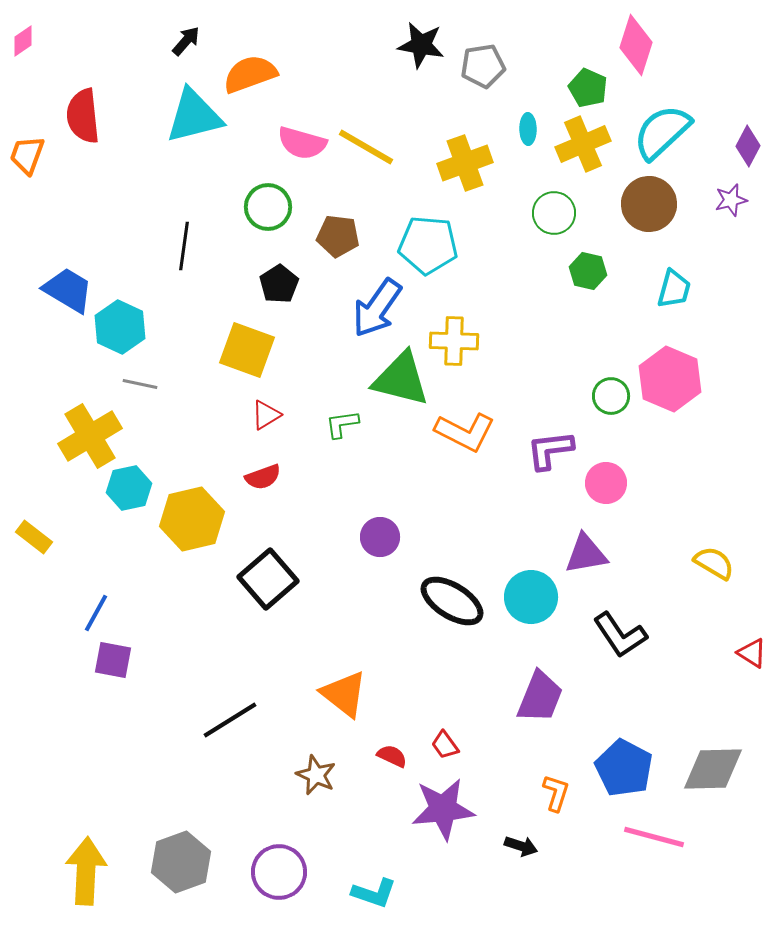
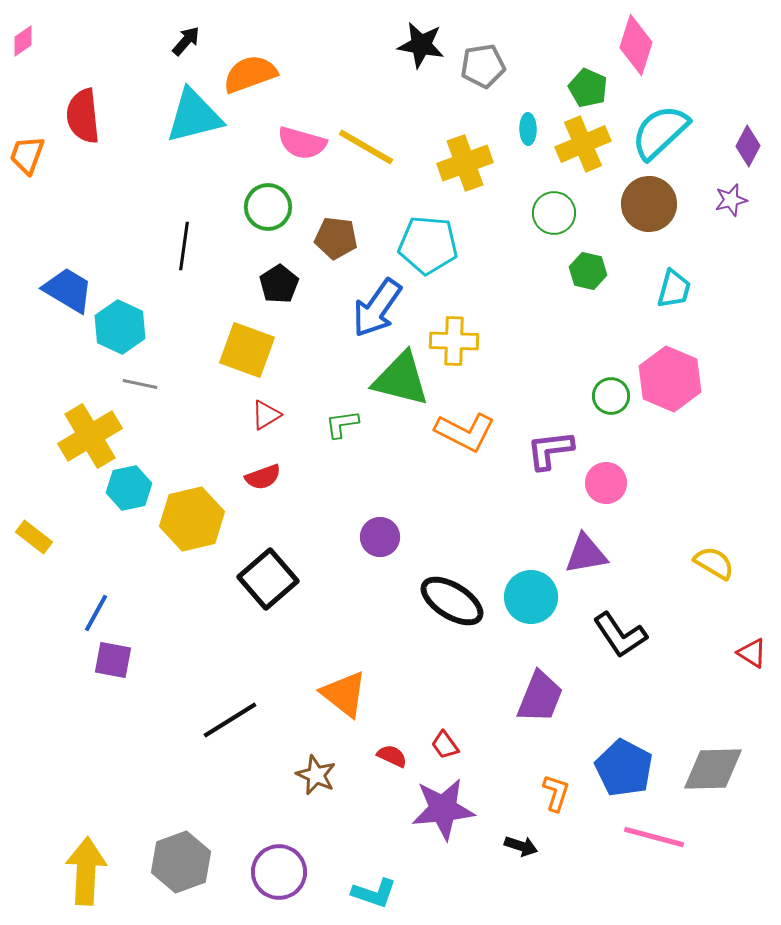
cyan semicircle at (662, 132): moved 2 px left
brown pentagon at (338, 236): moved 2 px left, 2 px down
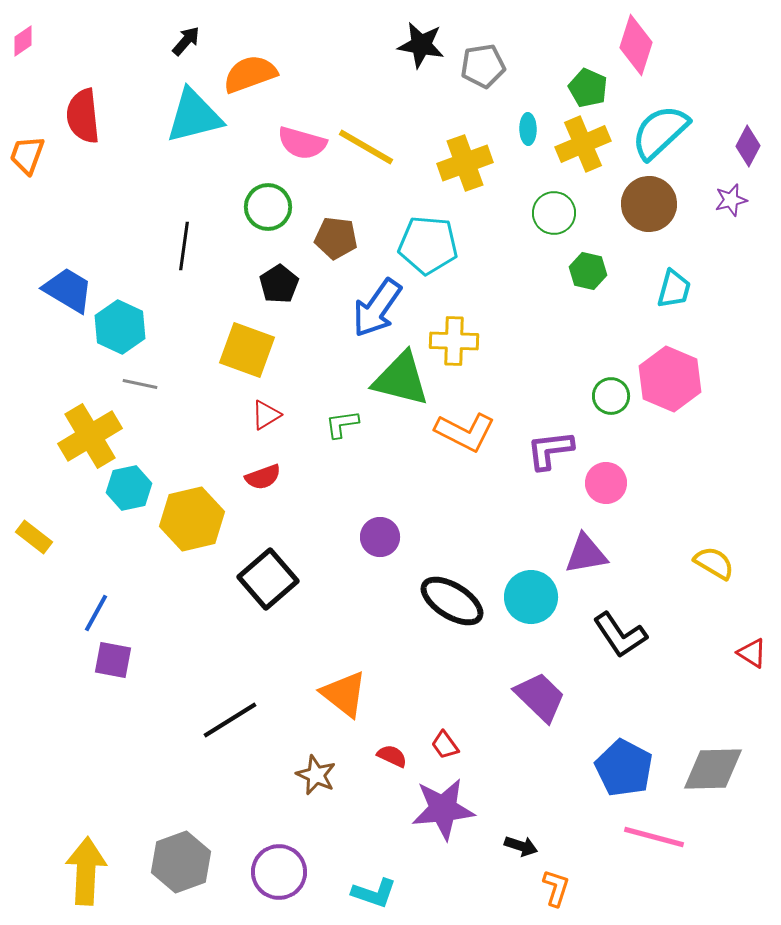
purple trapezoid at (540, 697): rotated 68 degrees counterclockwise
orange L-shape at (556, 793): moved 95 px down
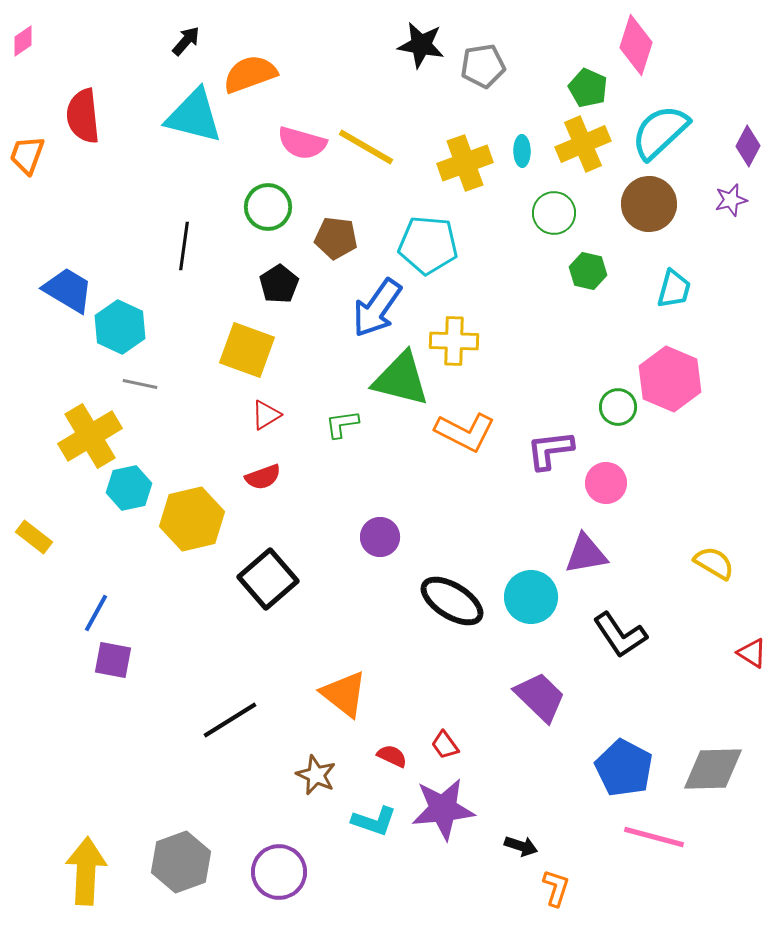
cyan triangle at (194, 116): rotated 28 degrees clockwise
cyan ellipse at (528, 129): moved 6 px left, 22 px down
green circle at (611, 396): moved 7 px right, 11 px down
cyan L-shape at (374, 893): moved 72 px up
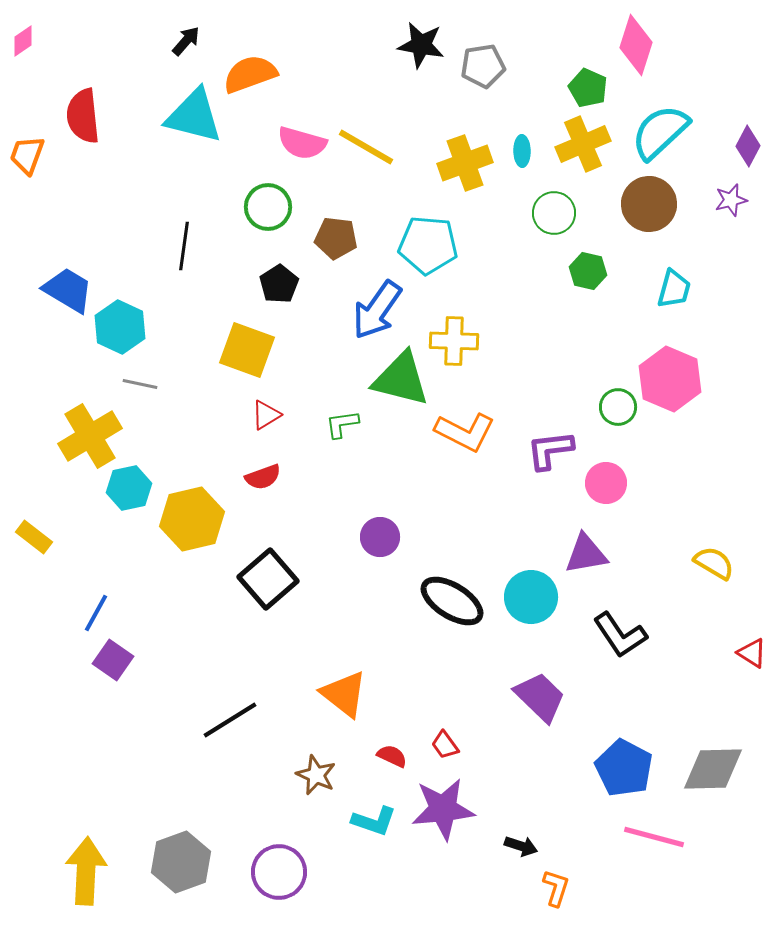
blue arrow at (377, 308): moved 2 px down
purple square at (113, 660): rotated 24 degrees clockwise
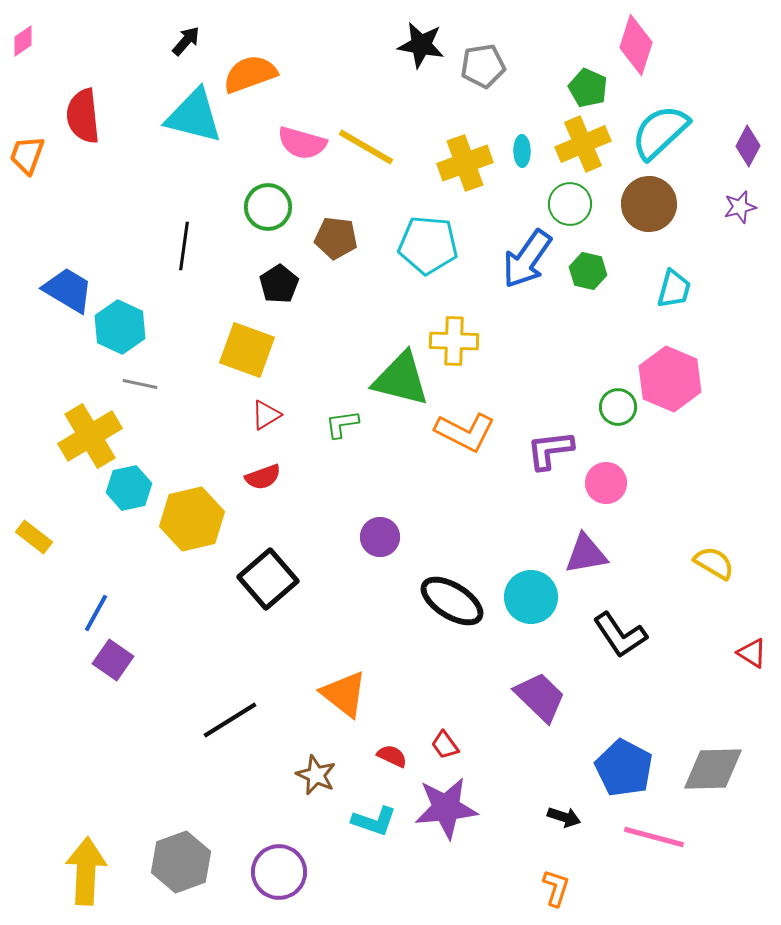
purple star at (731, 200): moved 9 px right, 7 px down
green circle at (554, 213): moved 16 px right, 9 px up
blue arrow at (377, 310): moved 150 px right, 51 px up
purple star at (443, 809): moved 3 px right, 1 px up
black arrow at (521, 846): moved 43 px right, 29 px up
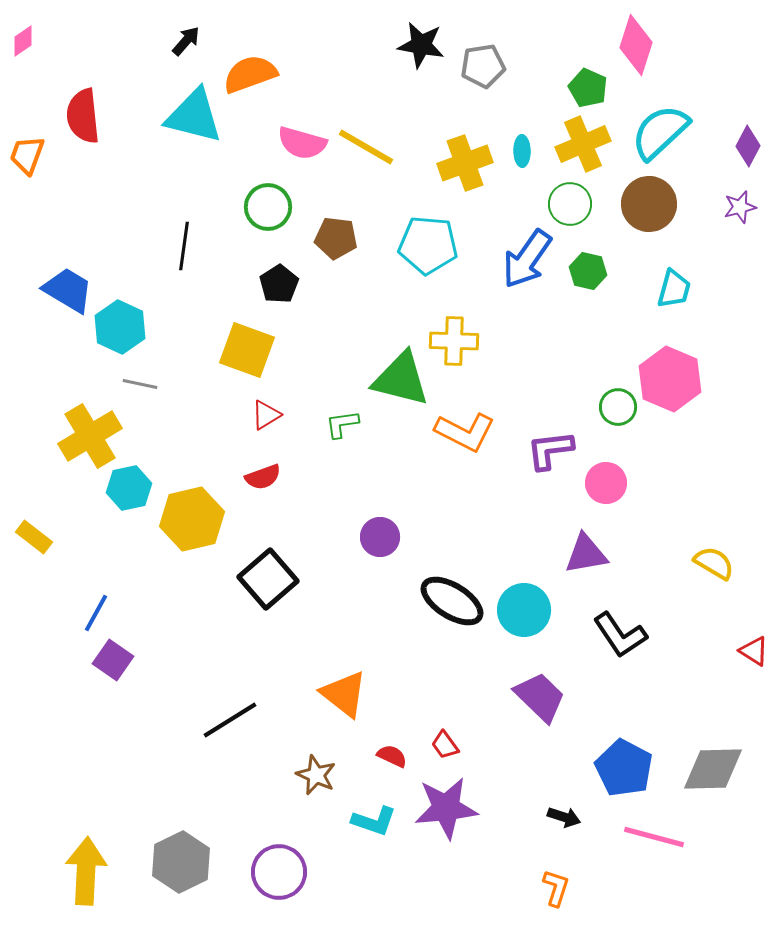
cyan circle at (531, 597): moved 7 px left, 13 px down
red triangle at (752, 653): moved 2 px right, 2 px up
gray hexagon at (181, 862): rotated 6 degrees counterclockwise
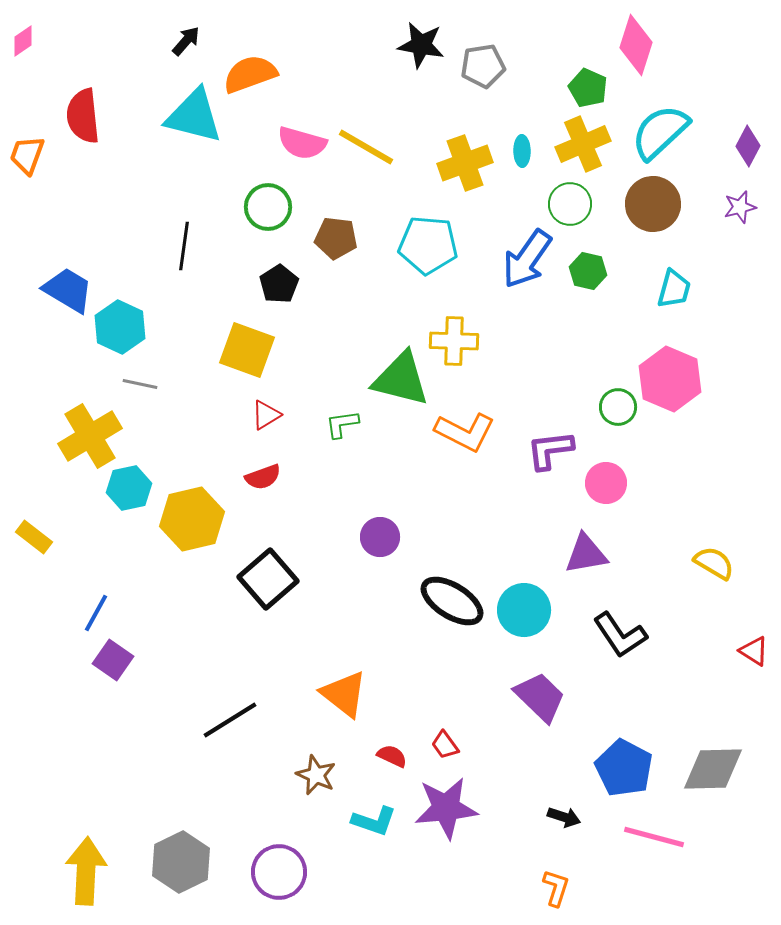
brown circle at (649, 204): moved 4 px right
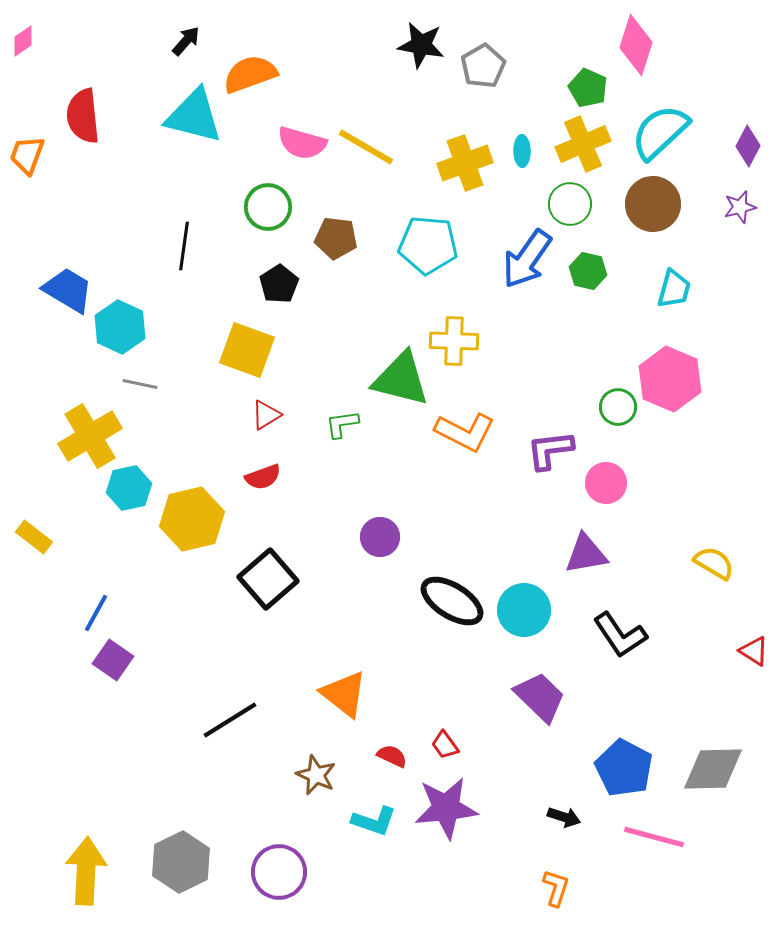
gray pentagon at (483, 66): rotated 21 degrees counterclockwise
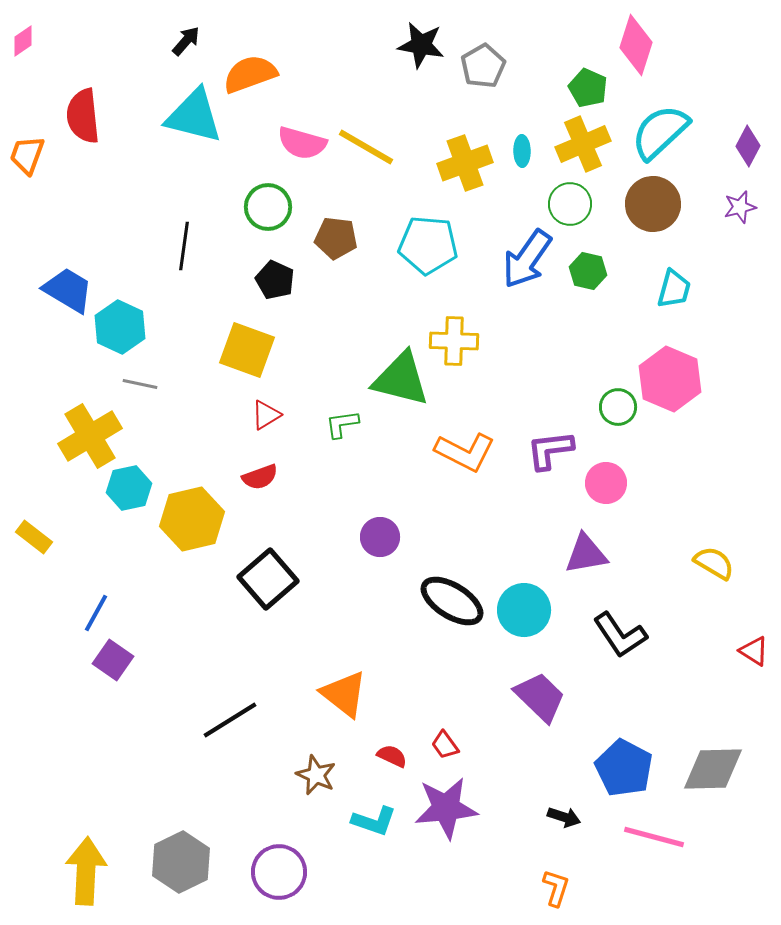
black pentagon at (279, 284): moved 4 px left, 4 px up; rotated 15 degrees counterclockwise
orange L-shape at (465, 432): moved 20 px down
red semicircle at (263, 477): moved 3 px left
